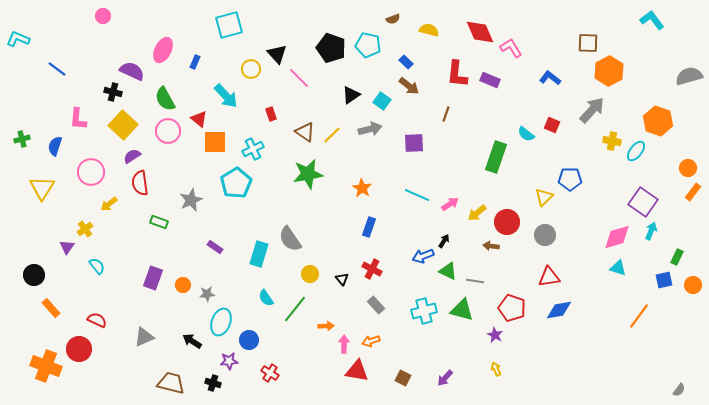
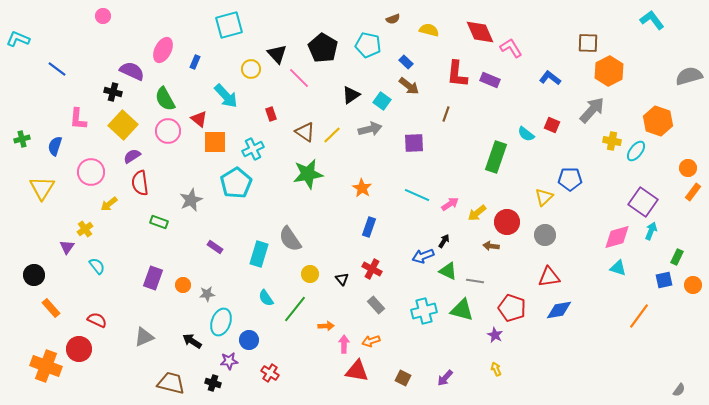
black pentagon at (331, 48): moved 8 px left; rotated 12 degrees clockwise
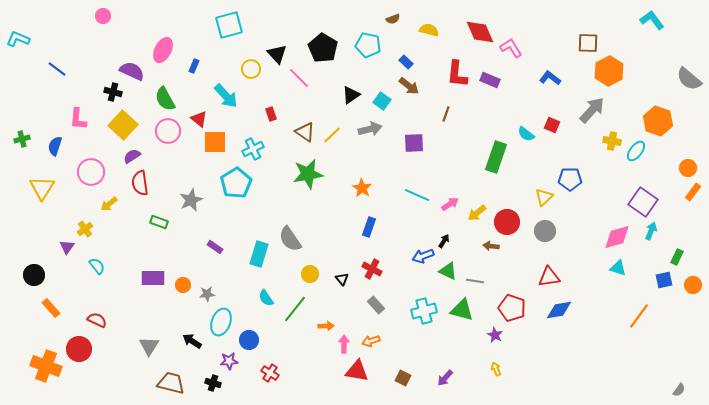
blue rectangle at (195, 62): moved 1 px left, 4 px down
gray semicircle at (689, 76): moved 3 px down; rotated 124 degrees counterclockwise
gray circle at (545, 235): moved 4 px up
purple rectangle at (153, 278): rotated 70 degrees clockwise
gray triangle at (144, 337): moved 5 px right, 9 px down; rotated 35 degrees counterclockwise
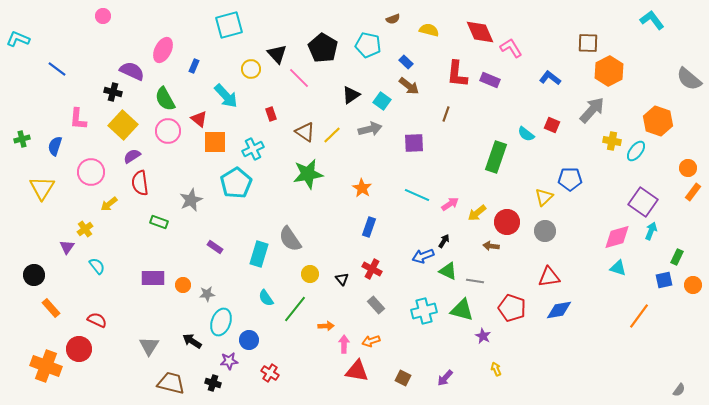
purple star at (495, 335): moved 12 px left, 1 px down
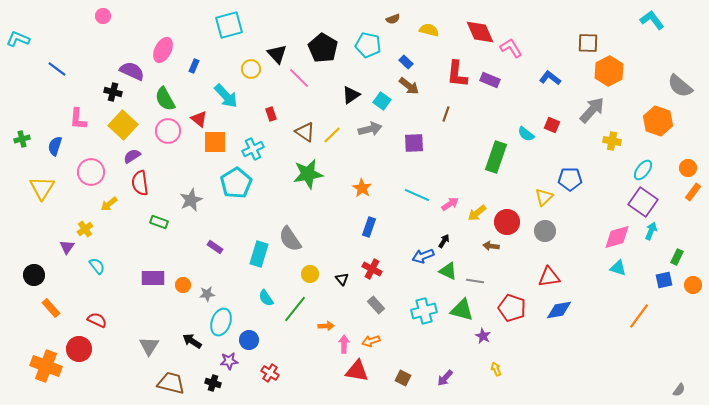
gray semicircle at (689, 79): moved 9 px left, 7 px down
cyan ellipse at (636, 151): moved 7 px right, 19 px down
